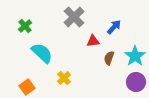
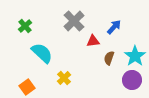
gray cross: moved 4 px down
purple circle: moved 4 px left, 2 px up
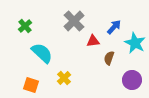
cyan star: moved 13 px up; rotated 10 degrees counterclockwise
orange square: moved 4 px right, 2 px up; rotated 35 degrees counterclockwise
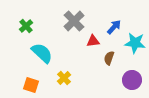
green cross: moved 1 px right
cyan star: rotated 20 degrees counterclockwise
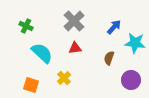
green cross: rotated 24 degrees counterclockwise
red triangle: moved 18 px left, 7 px down
purple circle: moved 1 px left
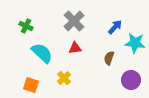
blue arrow: moved 1 px right
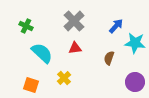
blue arrow: moved 1 px right, 1 px up
purple circle: moved 4 px right, 2 px down
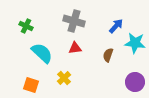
gray cross: rotated 30 degrees counterclockwise
brown semicircle: moved 1 px left, 3 px up
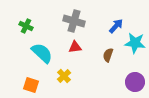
red triangle: moved 1 px up
yellow cross: moved 2 px up
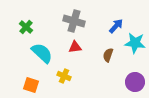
green cross: moved 1 px down; rotated 16 degrees clockwise
yellow cross: rotated 24 degrees counterclockwise
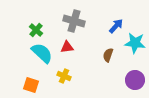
green cross: moved 10 px right, 3 px down
red triangle: moved 8 px left
purple circle: moved 2 px up
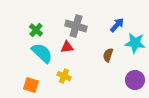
gray cross: moved 2 px right, 5 px down
blue arrow: moved 1 px right, 1 px up
